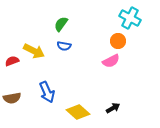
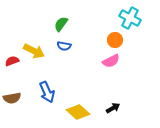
orange circle: moved 3 px left, 1 px up
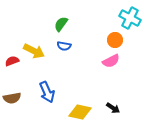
black arrow: rotated 64 degrees clockwise
yellow diamond: moved 2 px right; rotated 30 degrees counterclockwise
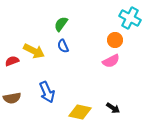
blue semicircle: moved 1 px left; rotated 56 degrees clockwise
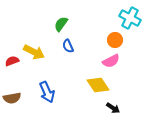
blue semicircle: moved 5 px right
yellow arrow: moved 1 px down
yellow diamond: moved 18 px right, 27 px up; rotated 45 degrees clockwise
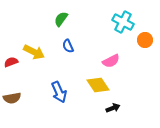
cyan cross: moved 7 px left, 4 px down
green semicircle: moved 5 px up
orange circle: moved 30 px right
red semicircle: moved 1 px left, 1 px down
blue arrow: moved 12 px right
black arrow: rotated 56 degrees counterclockwise
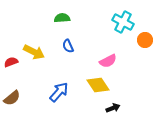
green semicircle: moved 1 px right, 1 px up; rotated 49 degrees clockwise
pink semicircle: moved 3 px left
blue arrow: rotated 115 degrees counterclockwise
brown semicircle: rotated 30 degrees counterclockwise
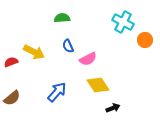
pink semicircle: moved 20 px left, 2 px up
blue arrow: moved 2 px left
